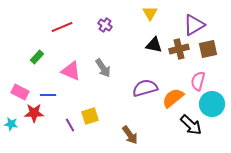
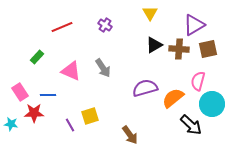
black triangle: rotated 42 degrees counterclockwise
brown cross: rotated 18 degrees clockwise
pink rectangle: rotated 30 degrees clockwise
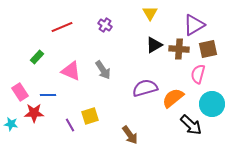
gray arrow: moved 2 px down
pink semicircle: moved 7 px up
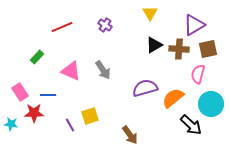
cyan circle: moved 1 px left
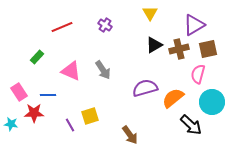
brown cross: rotated 18 degrees counterclockwise
pink rectangle: moved 1 px left
cyan circle: moved 1 px right, 2 px up
